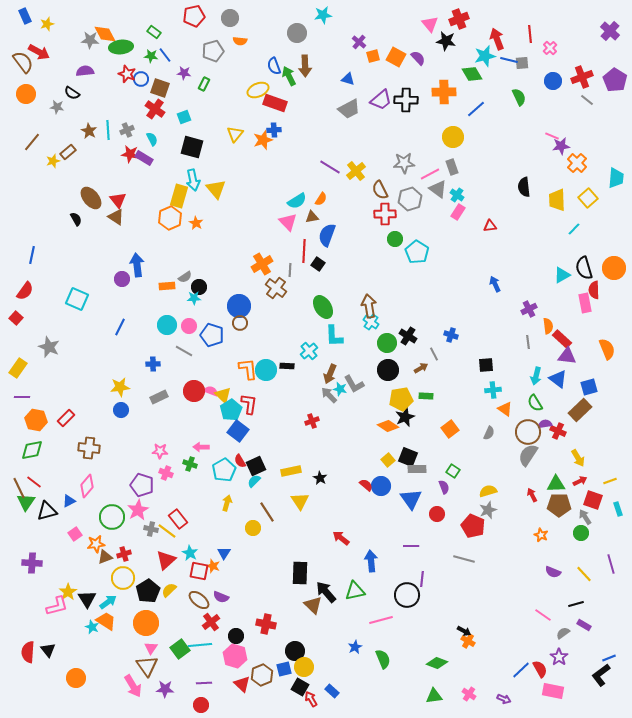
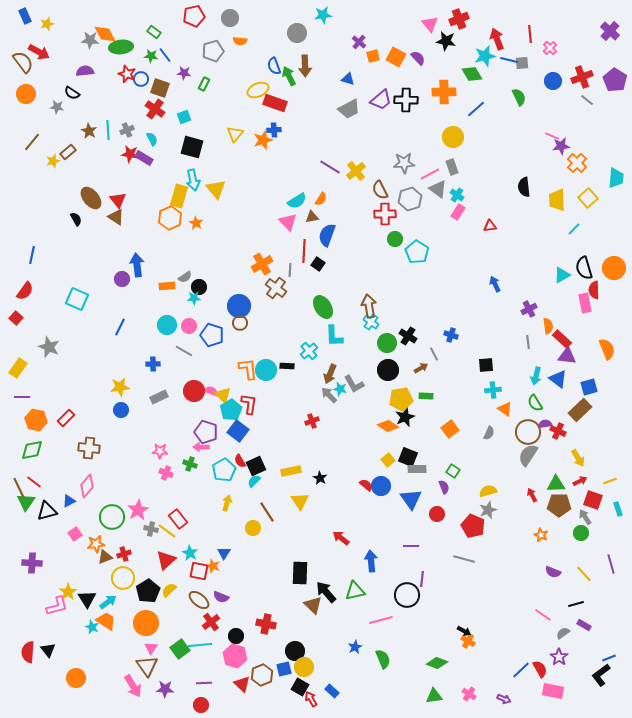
purple pentagon at (142, 485): moved 64 px right, 53 px up
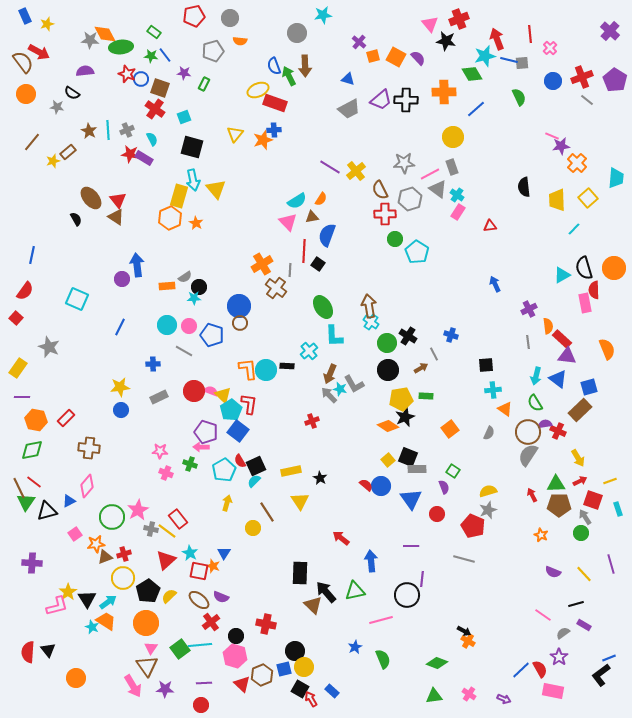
yellow semicircle at (169, 590): moved 6 px down
black square at (300, 687): moved 2 px down
